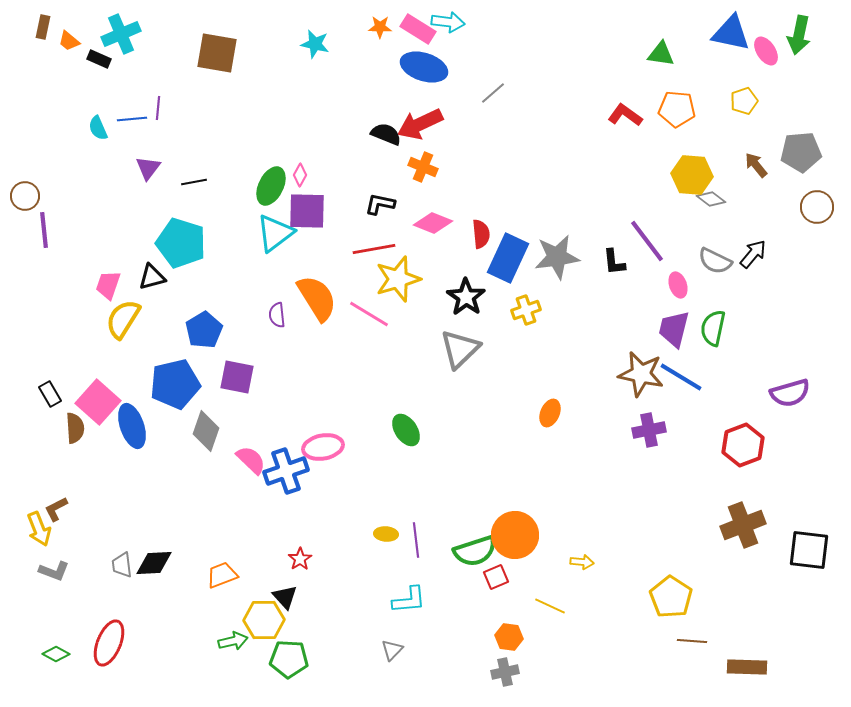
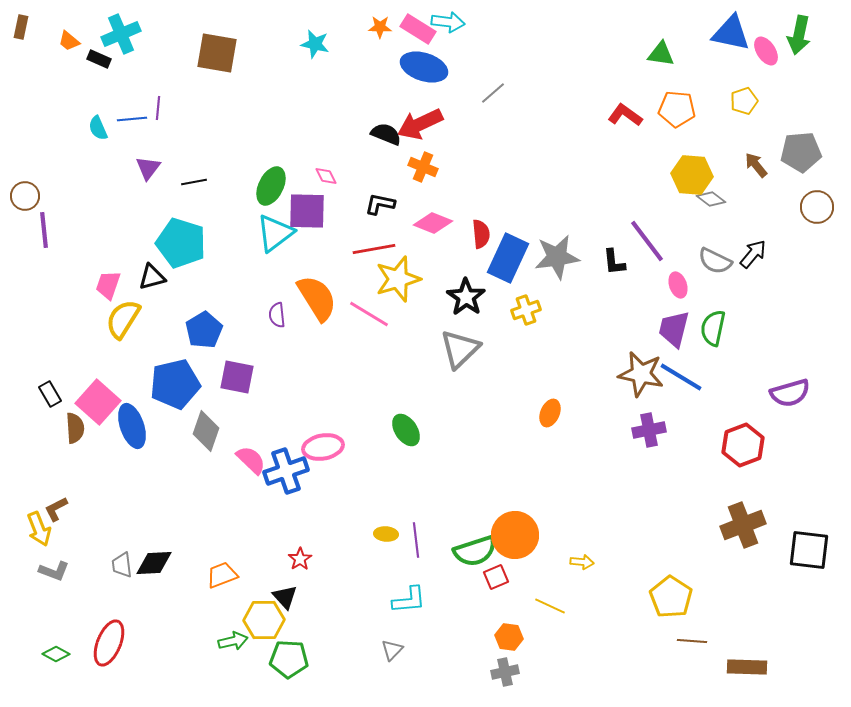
brown rectangle at (43, 27): moved 22 px left
pink diamond at (300, 175): moved 26 px right, 1 px down; rotated 55 degrees counterclockwise
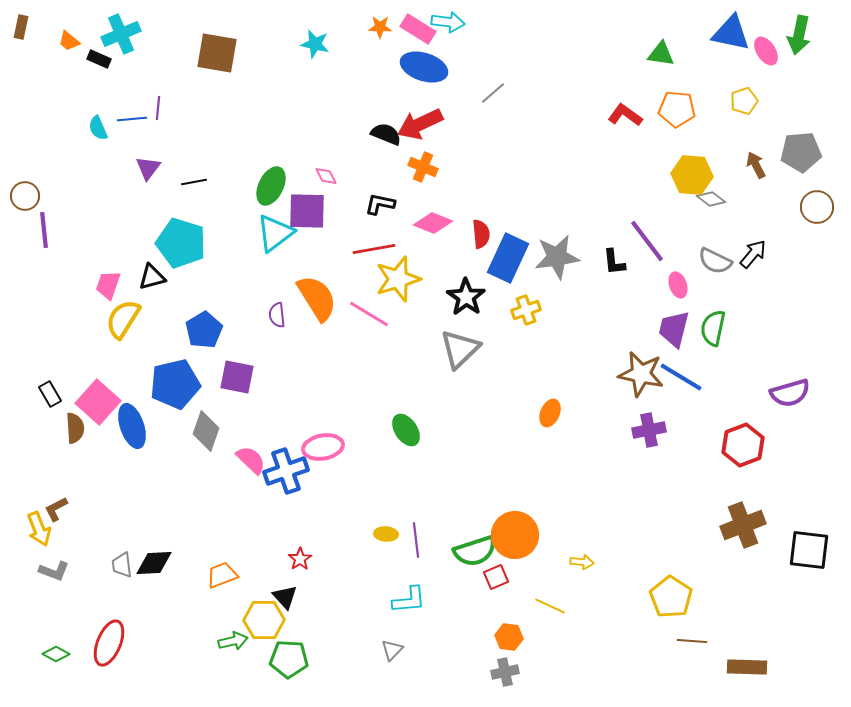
brown arrow at (756, 165): rotated 12 degrees clockwise
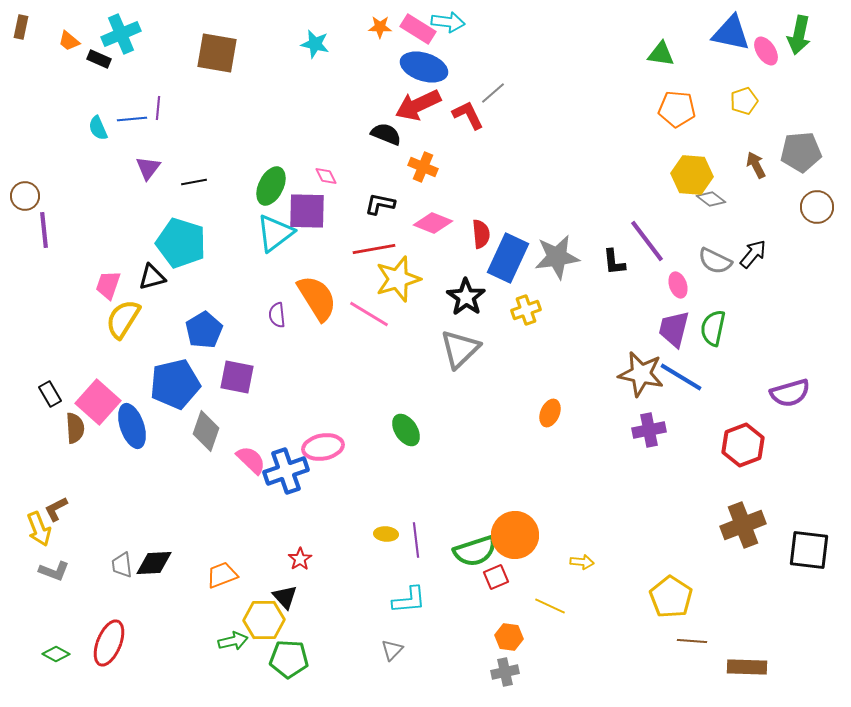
red L-shape at (625, 115): moved 157 px left; rotated 28 degrees clockwise
red arrow at (420, 124): moved 2 px left, 19 px up
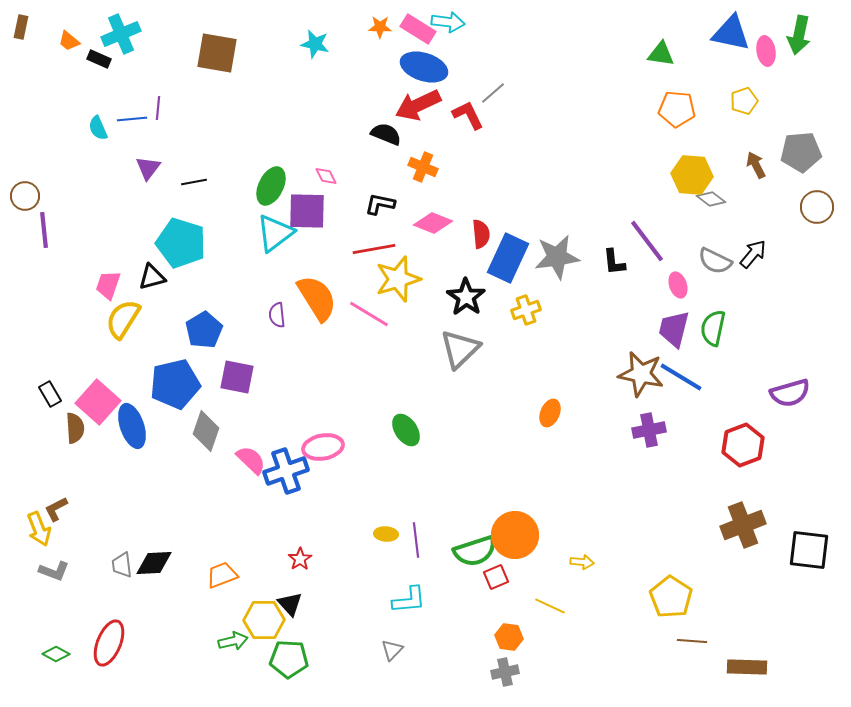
pink ellipse at (766, 51): rotated 24 degrees clockwise
black triangle at (285, 597): moved 5 px right, 7 px down
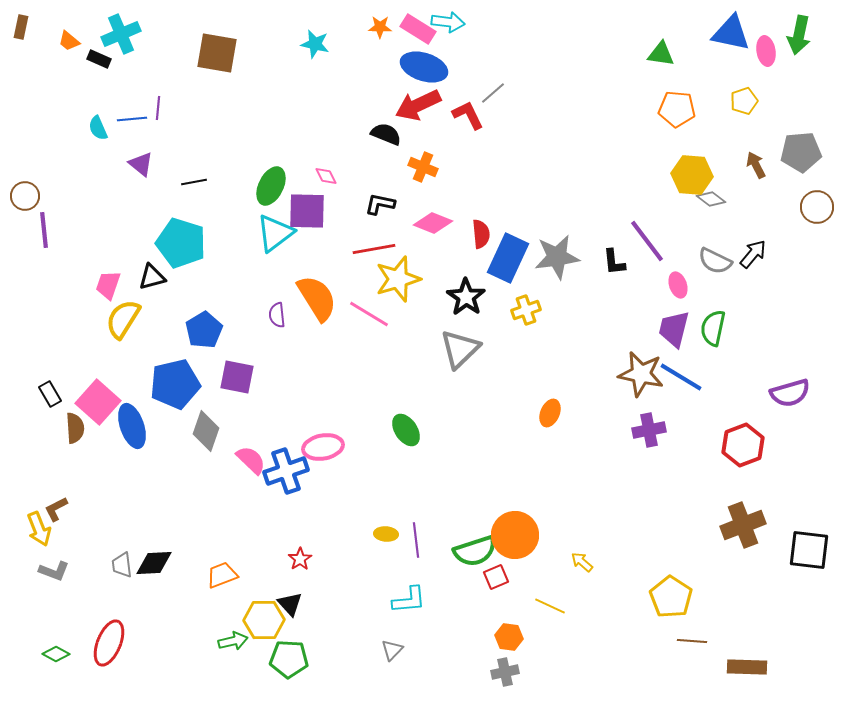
purple triangle at (148, 168): moved 7 px left, 4 px up; rotated 28 degrees counterclockwise
yellow arrow at (582, 562): rotated 145 degrees counterclockwise
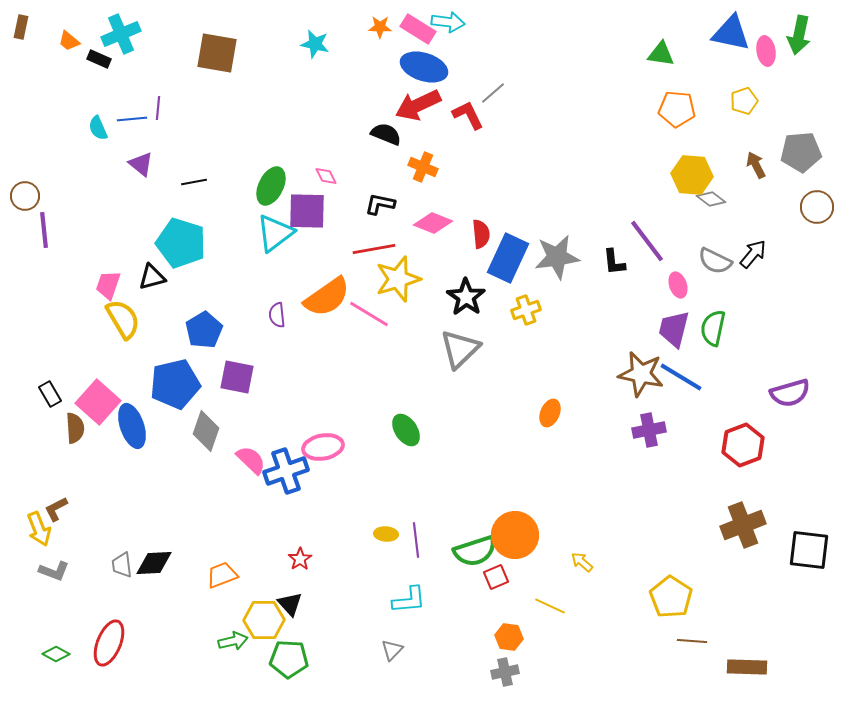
orange semicircle at (317, 298): moved 10 px right, 1 px up; rotated 87 degrees clockwise
yellow semicircle at (123, 319): rotated 117 degrees clockwise
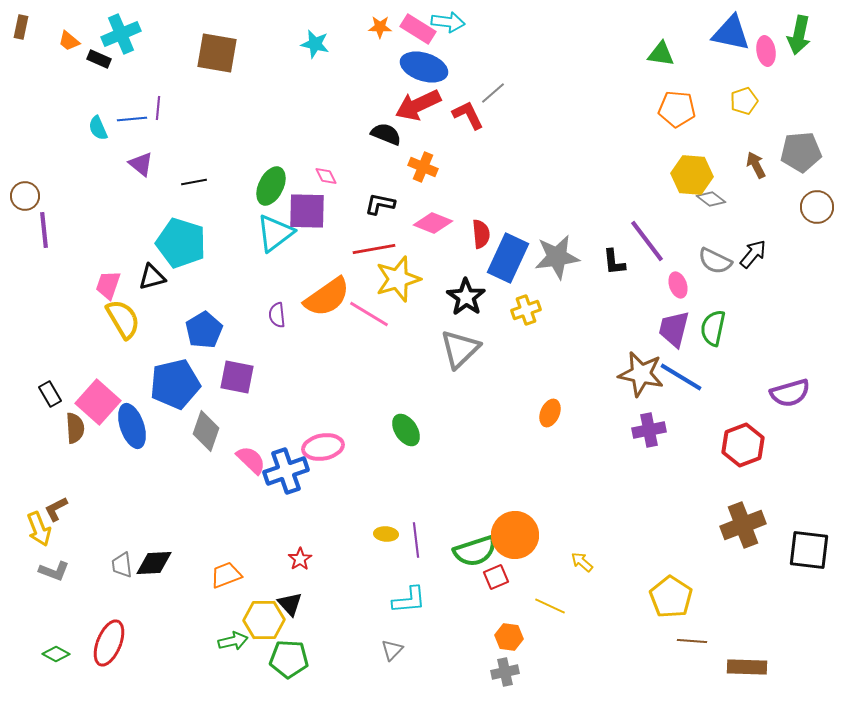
orange trapezoid at (222, 575): moved 4 px right
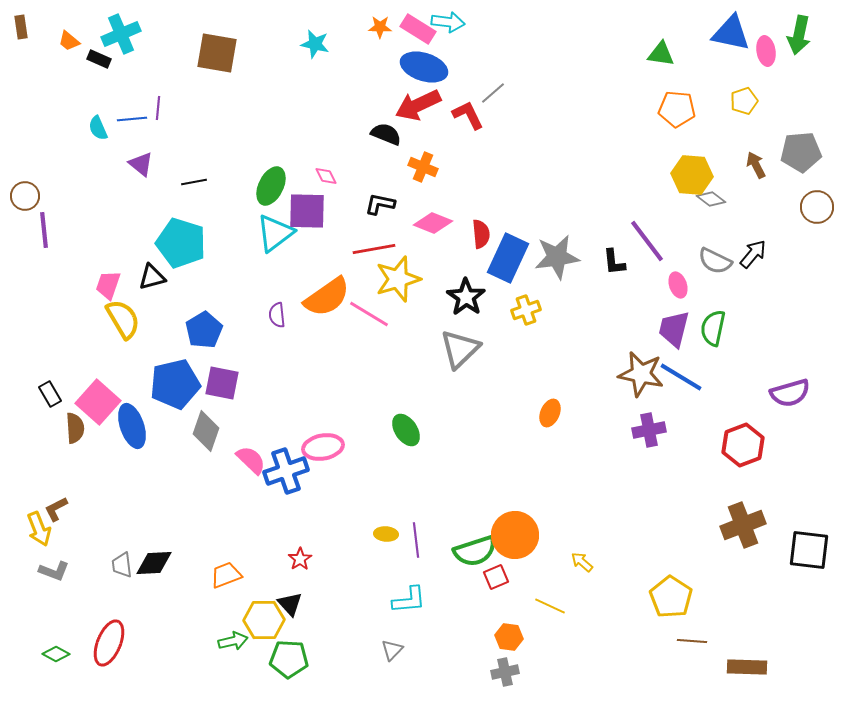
brown rectangle at (21, 27): rotated 20 degrees counterclockwise
purple square at (237, 377): moved 15 px left, 6 px down
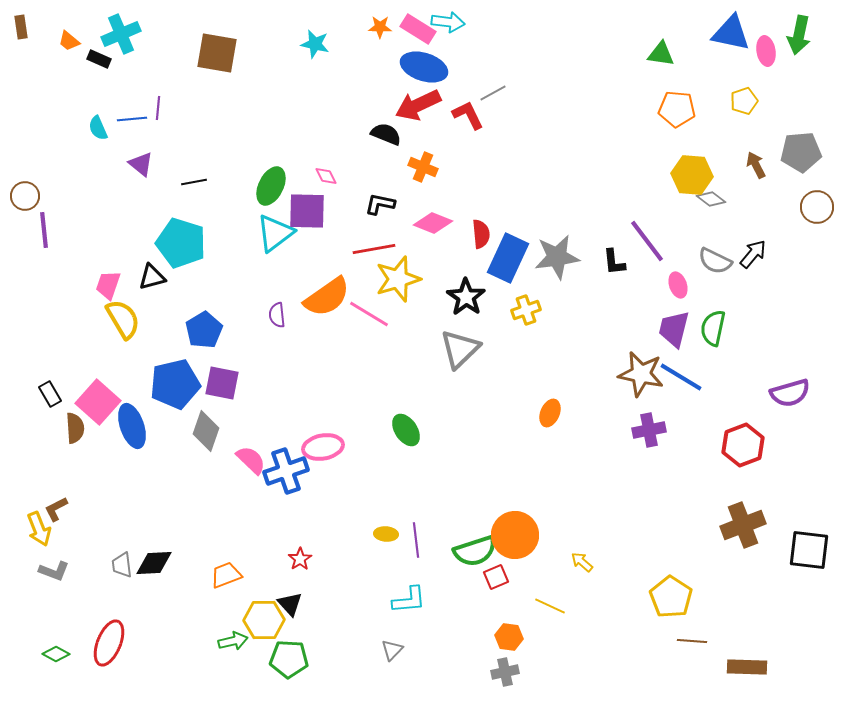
gray line at (493, 93): rotated 12 degrees clockwise
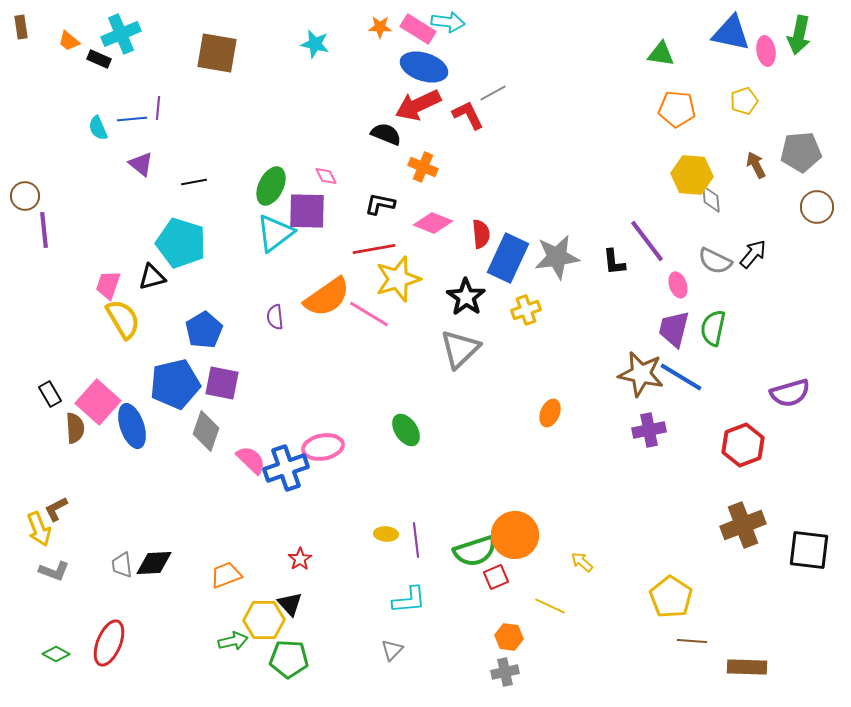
gray diamond at (711, 199): rotated 48 degrees clockwise
purple semicircle at (277, 315): moved 2 px left, 2 px down
blue cross at (286, 471): moved 3 px up
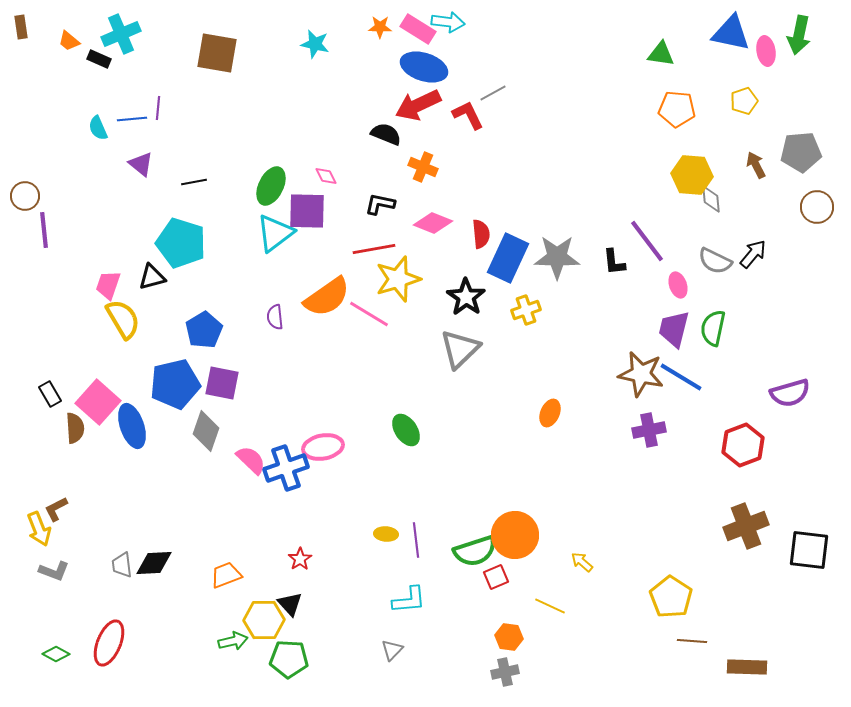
gray star at (557, 257): rotated 9 degrees clockwise
brown cross at (743, 525): moved 3 px right, 1 px down
